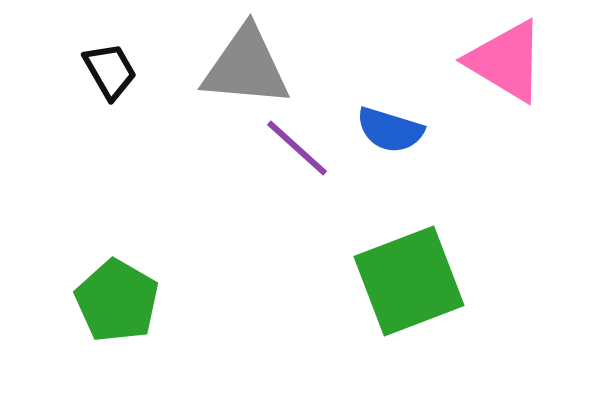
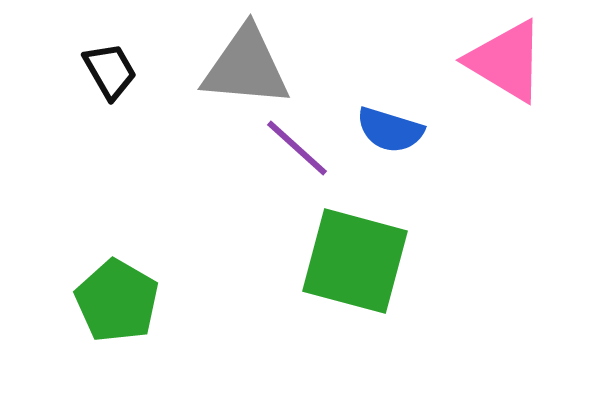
green square: moved 54 px left, 20 px up; rotated 36 degrees clockwise
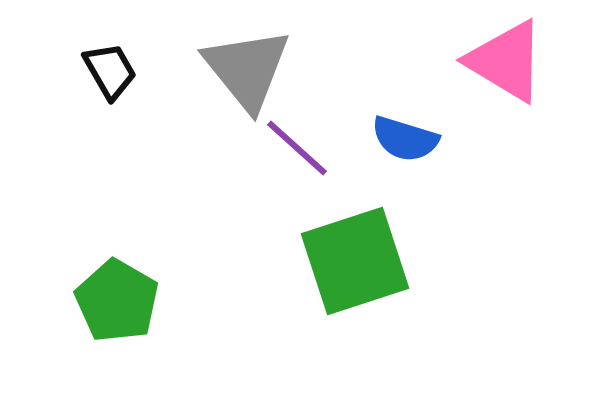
gray triangle: moved 1 px right, 2 px down; rotated 46 degrees clockwise
blue semicircle: moved 15 px right, 9 px down
green square: rotated 33 degrees counterclockwise
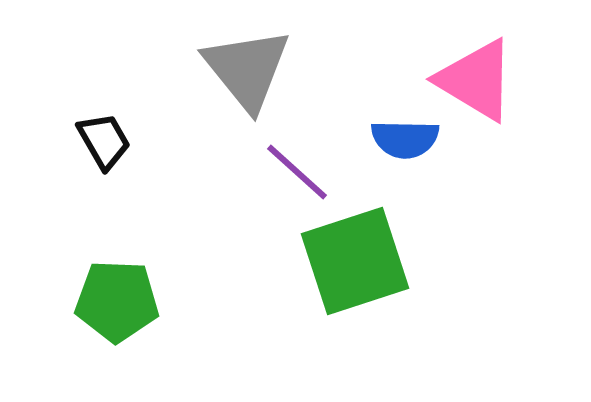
pink triangle: moved 30 px left, 19 px down
black trapezoid: moved 6 px left, 70 px down
blue semicircle: rotated 16 degrees counterclockwise
purple line: moved 24 px down
green pentagon: rotated 28 degrees counterclockwise
